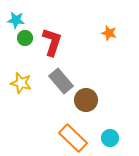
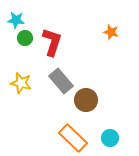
orange star: moved 2 px right, 1 px up
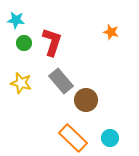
green circle: moved 1 px left, 5 px down
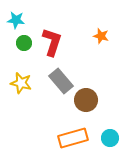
orange star: moved 10 px left, 4 px down
orange rectangle: rotated 60 degrees counterclockwise
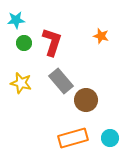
cyan star: rotated 12 degrees counterclockwise
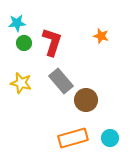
cyan star: moved 1 px right, 3 px down
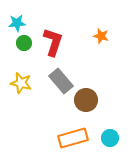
red L-shape: moved 1 px right
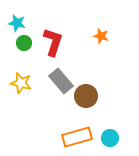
cyan star: rotated 18 degrees clockwise
brown circle: moved 4 px up
orange rectangle: moved 4 px right, 1 px up
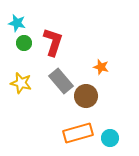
orange star: moved 31 px down
orange rectangle: moved 1 px right, 4 px up
